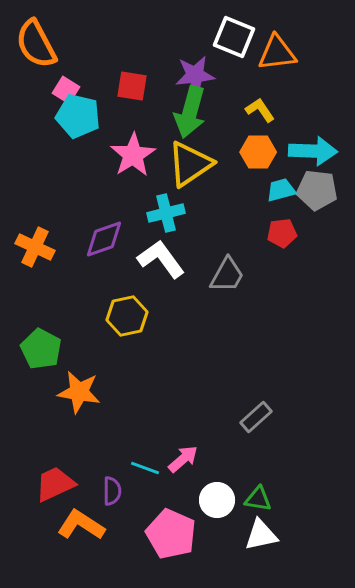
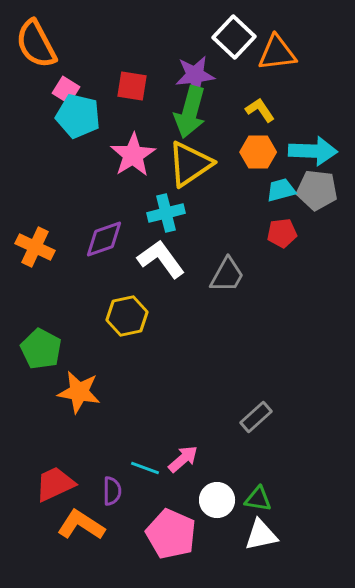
white square: rotated 21 degrees clockwise
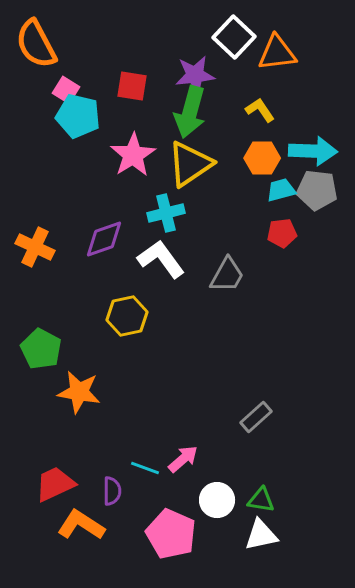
orange hexagon: moved 4 px right, 6 px down
green triangle: moved 3 px right, 1 px down
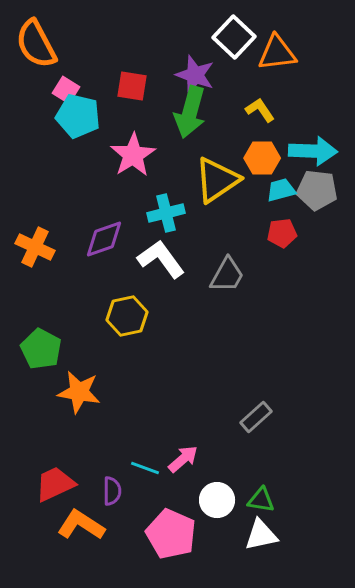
purple star: rotated 27 degrees clockwise
yellow triangle: moved 27 px right, 16 px down
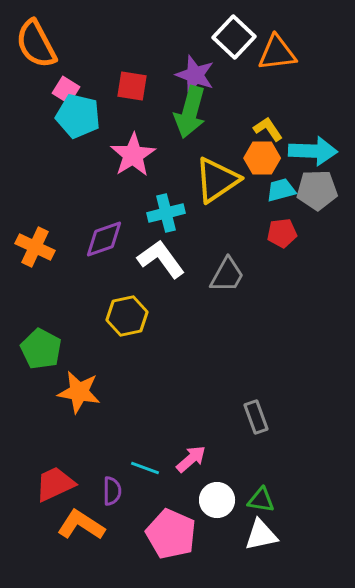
yellow L-shape: moved 8 px right, 19 px down
gray pentagon: rotated 9 degrees counterclockwise
gray rectangle: rotated 68 degrees counterclockwise
pink arrow: moved 8 px right
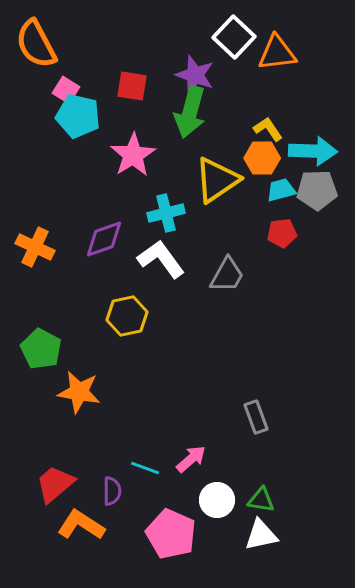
red trapezoid: rotated 15 degrees counterclockwise
